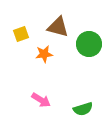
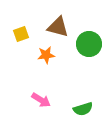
orange star: moved 2 px right, 1 px down
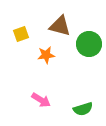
brown triangle: moved 2 px right, 1 px up
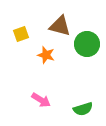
green circle: moved 2 px left
orange star: rotated 24 degrees clockwise
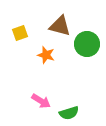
yellow square: moved 1 px left, 1 px up
pink arrow: moved 1 px down
green semicircle: moved 14 px left, 4 px down
